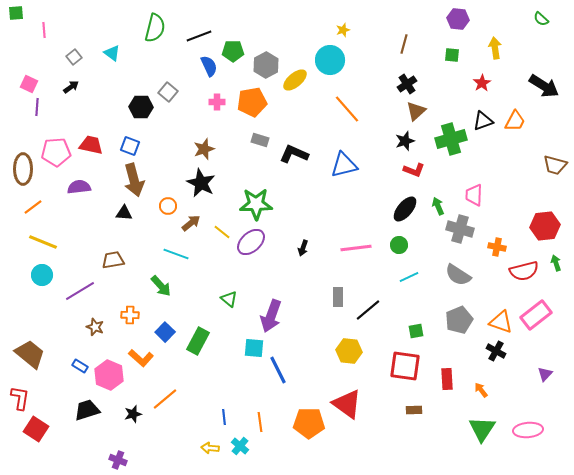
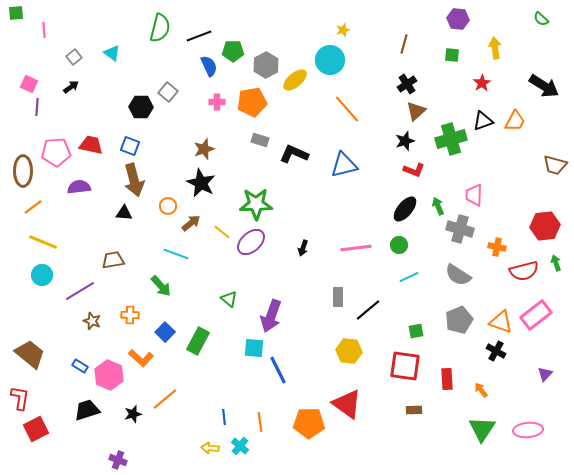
green semicircle at (155, 28): moved 5 px right
brown ellipse at (23, 169): moved 2 px down
brown star at (95, 327): moved 3 px left, 6 px up
red square at (36, 429): rotated 30 degrees clockwise
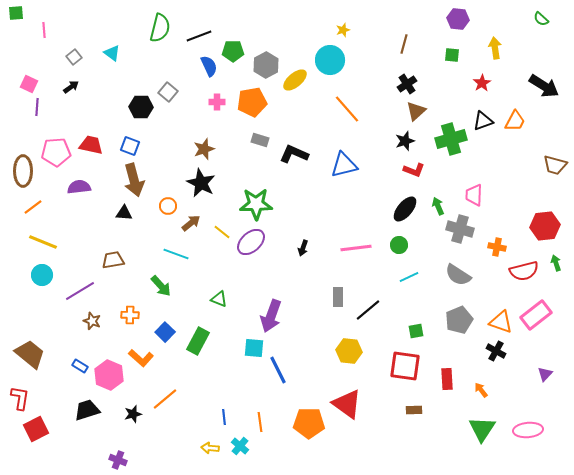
green triangle at (229, 299): moved 10 px left; rotated 18 degrees counterclockwise
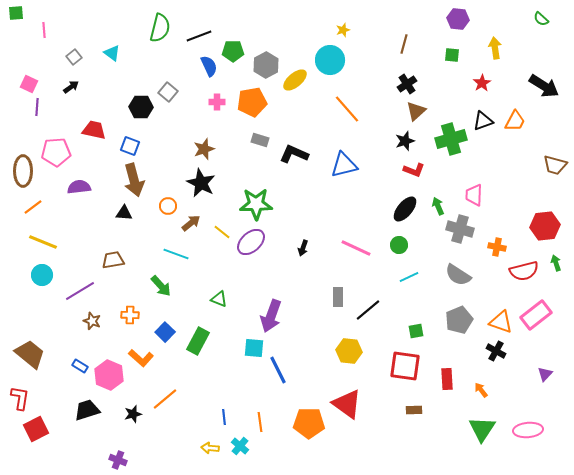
red trapezoid at (91, 145): moved 3 px right, 15 px up
pink line at (356, 248): rotated 32 degrees clockwise
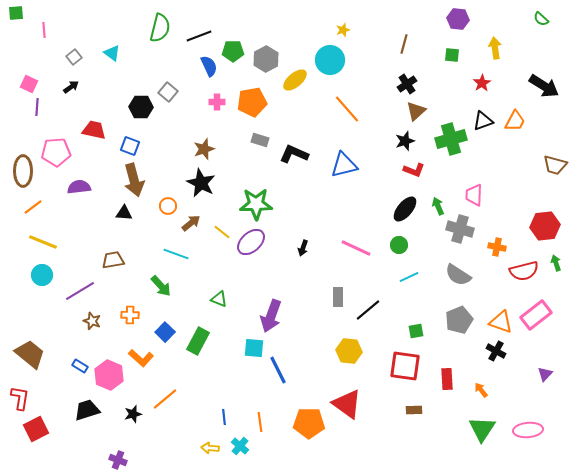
gray hexagon at (266, 65): moved 6 px up
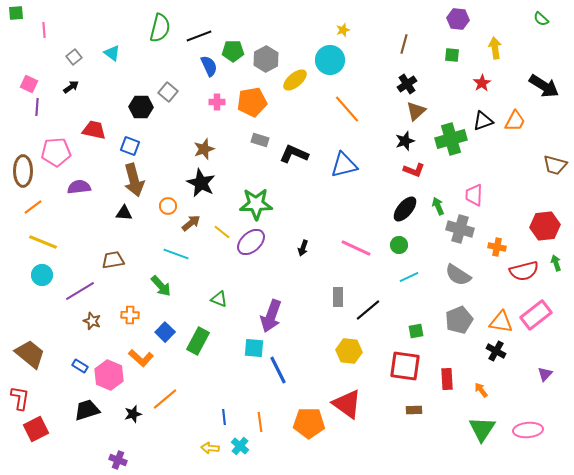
orange triangle at (501, 322): rotated 10 degrees counterclockwise
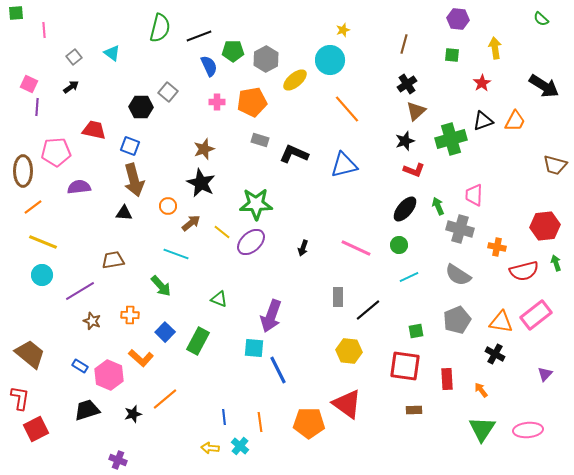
gray pentagon at (459, 320): moved 2 px left
black cross at (496, 351): moved 1 px left, 3 px down
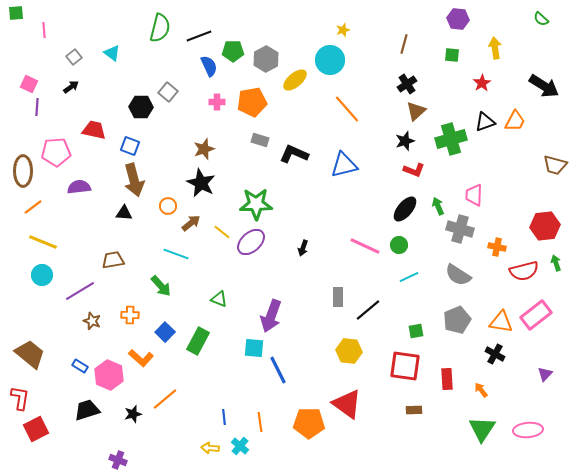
black triangle at (483, 121): moved 2 px right, 1 px down
pink line at (356, 248): moved 9 px right, 2 px up
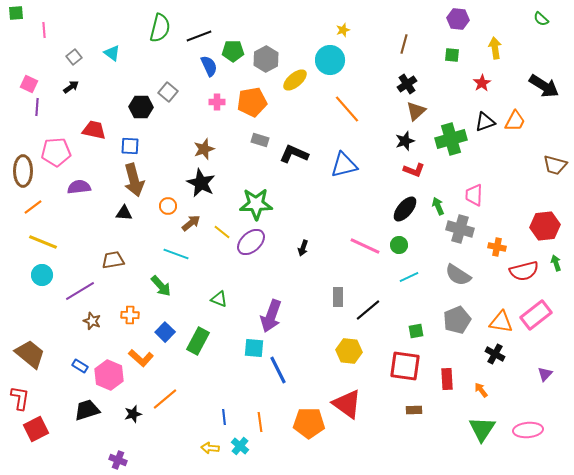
blue square at (130, 146): rotated 18 degrees counterclockwise
